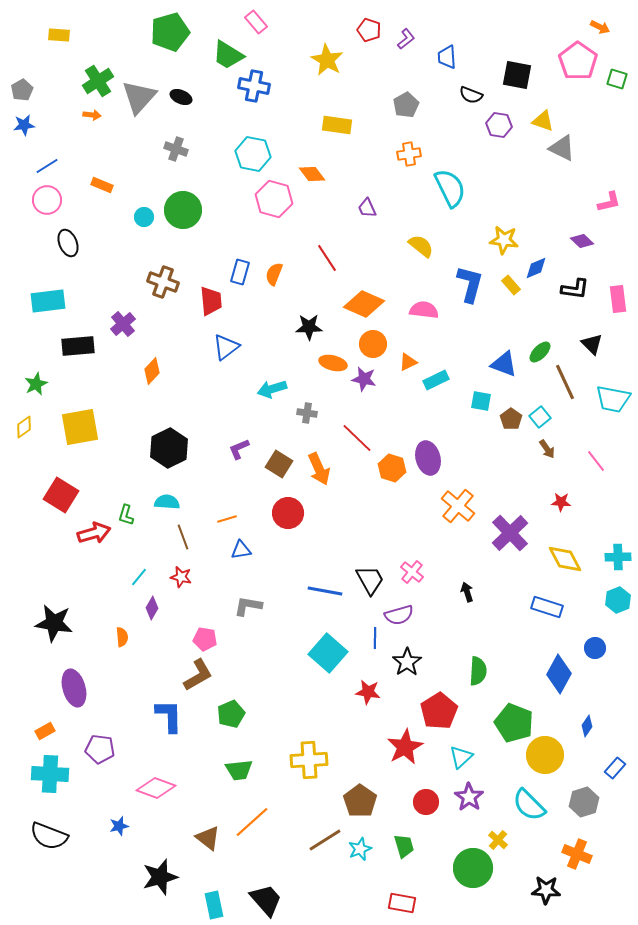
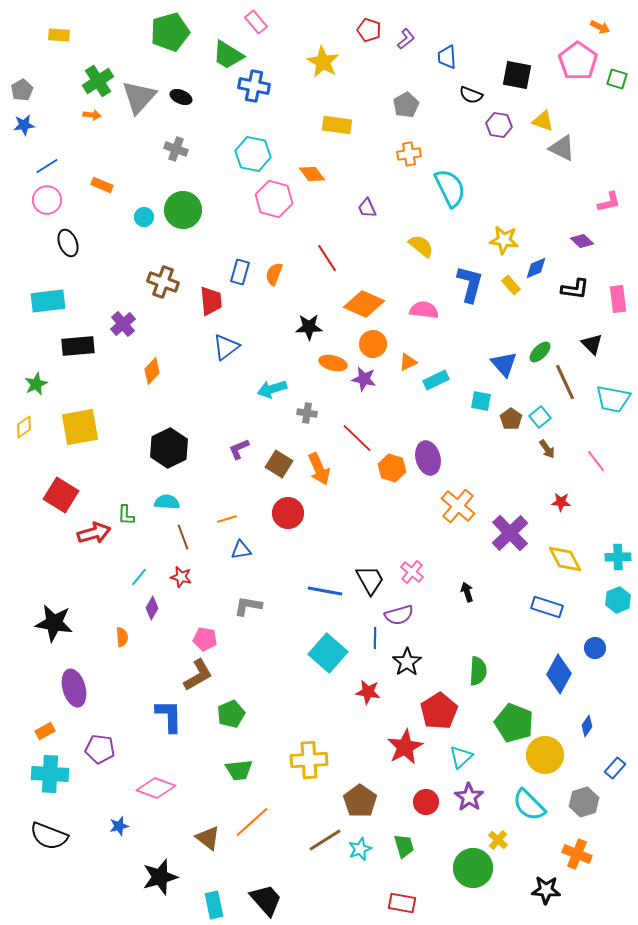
yellow star at (327, 60): moved 4 px left, 2 px down
blue triangle at (504, 364): rotated 28 degrees clockwise
green L-shape at (126, 515): rotated 15 degrees counterclockwise
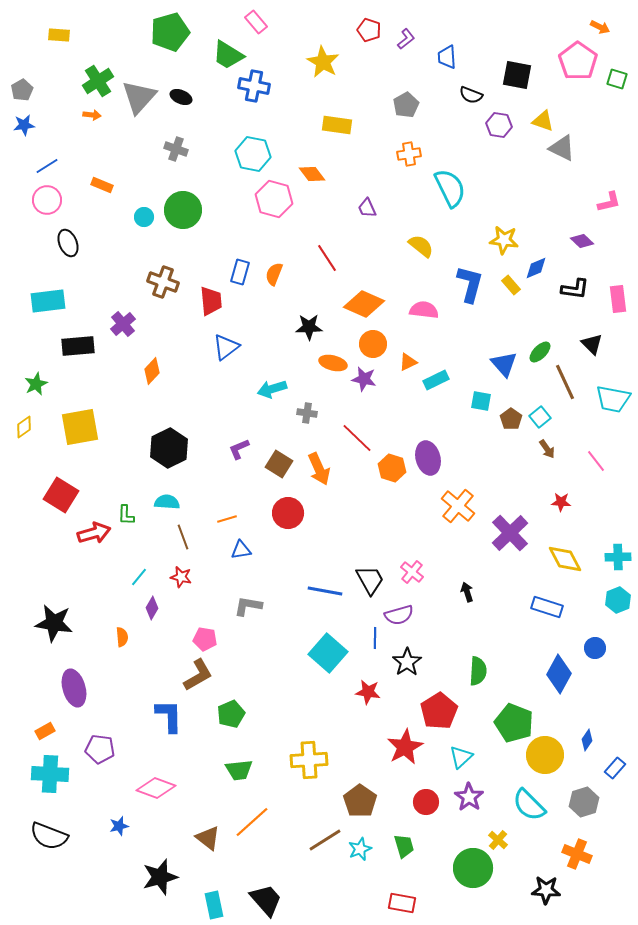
blue diamond at (587, 726): moved 14 px down
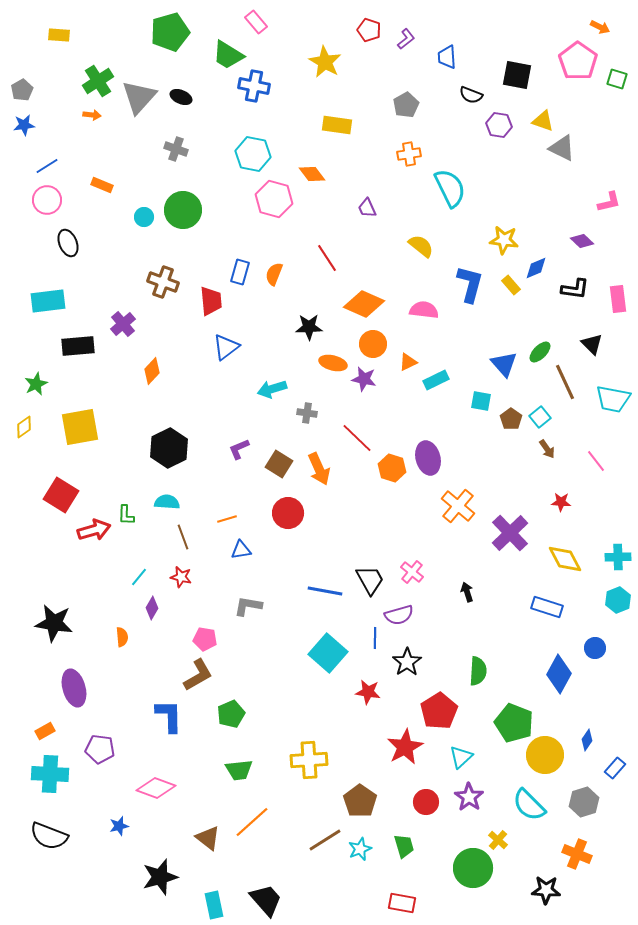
yellow star at (323, 62): moved 2 px right
red arrow at (94, 533): moved 3 px up
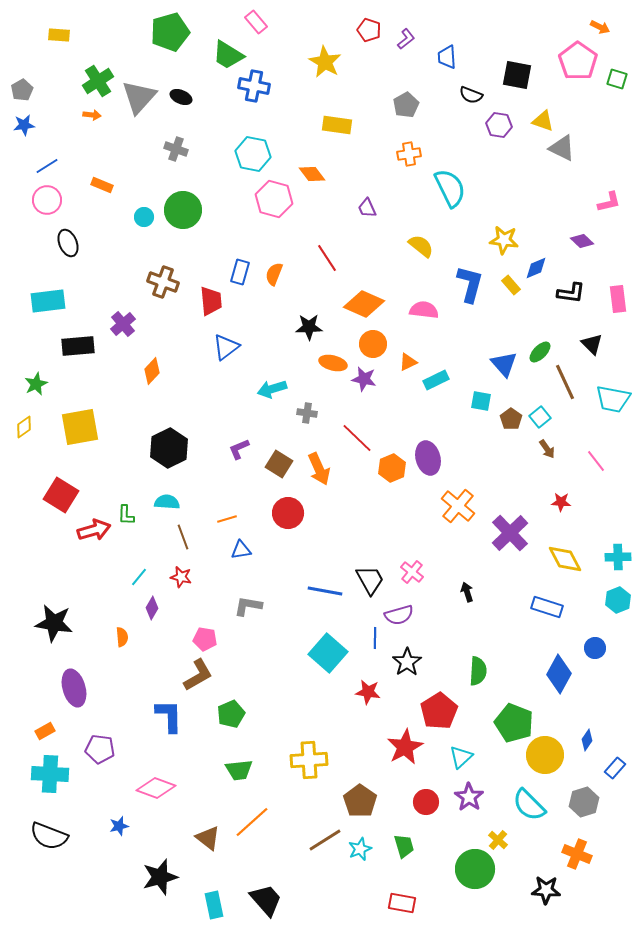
black L-shape at (575, 289): moved 4 px left, 4 px down
orange hexagon at (392, 468): rotated 20 degrees clockwise
green circle at (473, 868): moved 2 px right, 1 px down
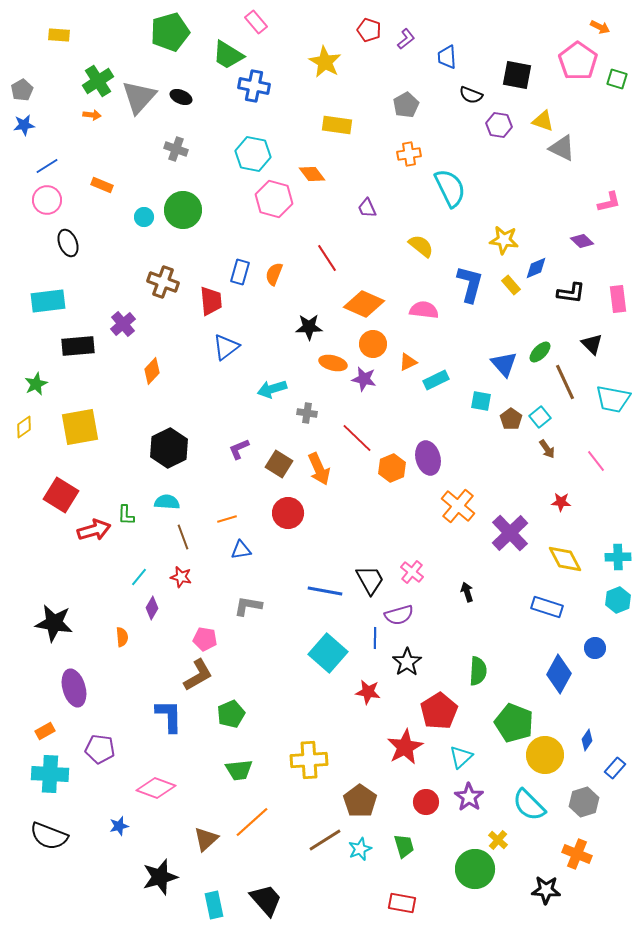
brown triangle at (208, 838): moved 2 px left, 1 px down; rotated 40 degrees clockwise
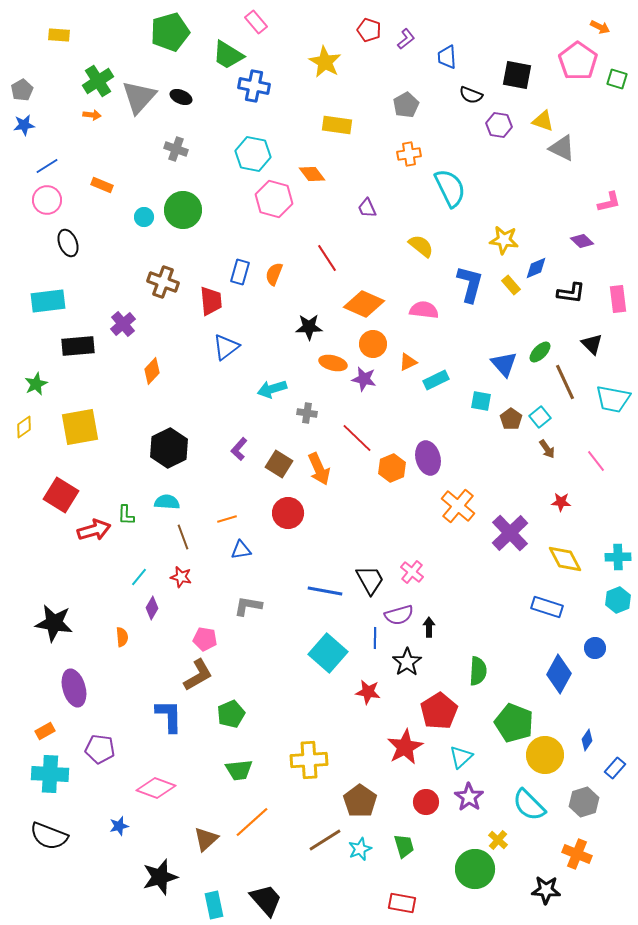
purple L-shape at (239, 449): rotated 25 degrees counterclockwise
black arrow at (467, 592): moved 38 px left, 35 px down; rotated 18 degrees clockwise
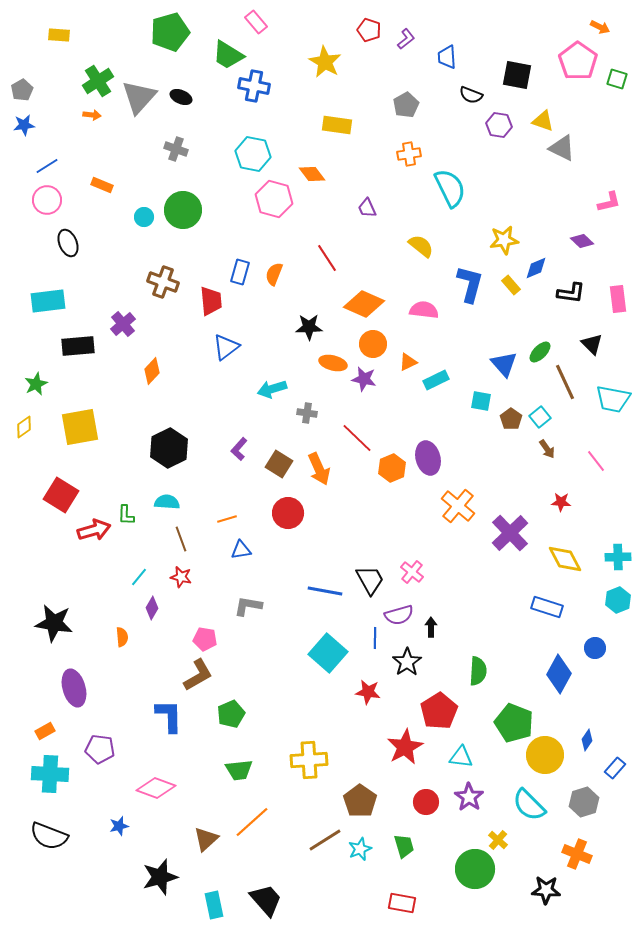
yellow star at (504, 240): rotated 16 degrees counterclockwise
brown line at (183, 537): moved 2 px left, 2 px down
black arrow at (429, 627): moved 2 px right
cyan triangle at (461, 757): rotated 50 degrees clockwise
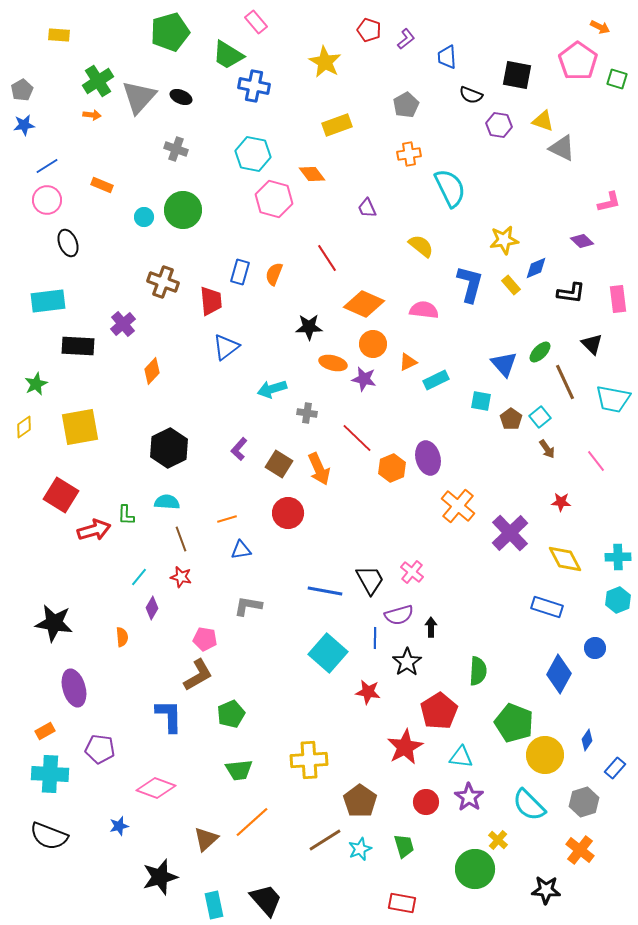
yellow rectangle at (337, 125): rotated 28 degrees counterclockwise
black rectangle at (78, 346): rotated 8 degrees clockwise
orange cross at (577, 854): moved 3 px right, 4 px up; rotated 16 degrees clockwise
